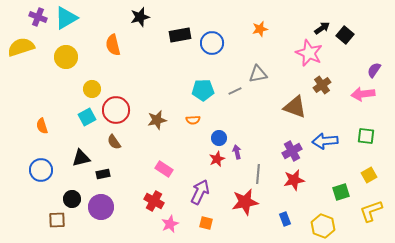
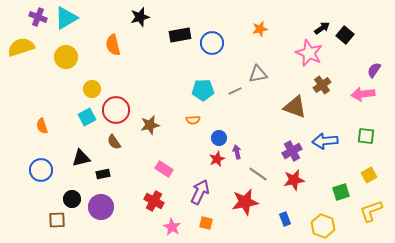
brown star at (157, 120): moved 7 px left, 5 px down
gray line at (258, 174): rotated 60 degrees counterclockwise
pink star at (170, 224): moved 2 px right, 3 px down; rotated 18 degrees counterclockwise
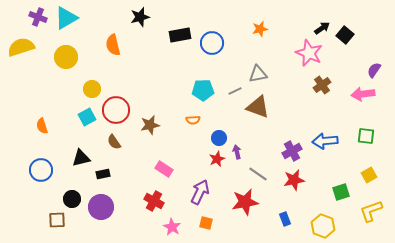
brown triangle at (295, 107): moved 37 px left
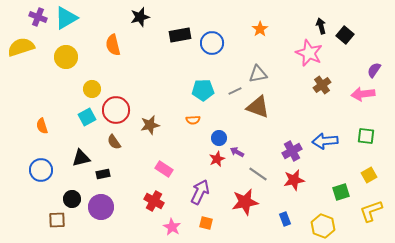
black arrow at (322, 28): moved 1 px left, 2 px up; rotated 70 degrees counterclockwise
orange star at (260, 29): rotated 21 degrees counterclockwise
purple arrow at (237, 152): rotated 48 degrees counterclockwise
